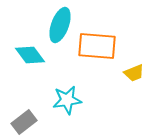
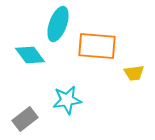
cyan ellipse: moved 2 px left, 1 px up
yellow trapezoid: rotated 15 degrees clockwise
gray rectangle: moved 1 px right, 3 px up
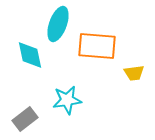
cyan diamond: rotated 24 degrees clockwise
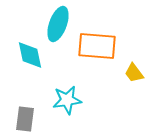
yellow trapezoid: rotated 60 degrees clockwise
gray rectangle: rotated 45 degrees counterclockwise
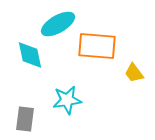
cyan ellipse: rotated 40 degrees clockwise
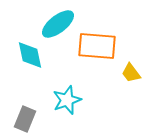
cyan ellipse: rotated 8 degrees counterclockwise
yellow trapezoid: moved 3 px left
cyan star: rotated 12 degrees counterclockwise
gray rectangle: rotated 15 degrees clockwise
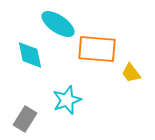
cyan ellipse: rotated 72 degrees clockwise
orange rectangle: moved 3 px down
gray rectangle: rotated 10 degrees clockwise
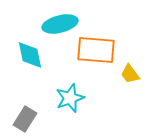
cyan ellipse: moved 2 px right; rotated 48 degrees counterclockwise
orange rectangle: moved 1 px left, 1 px down
yellow trapezoid: moved 1 px left, 1 px down
cyan star: moved 3 px right, 2 px up
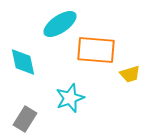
cyan ellipse: rotated 20 degrees counterclockwise
cyan diamond: moved 7 px left, 7 px down
yellow trapezoid: rotated 70 degrees counterclockwise
